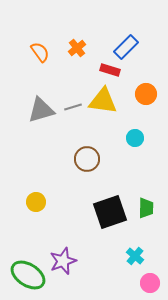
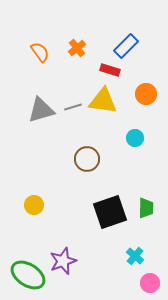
blue rectangle: moved 1 px up
yellow circle: moved 2 px left, 3 px down
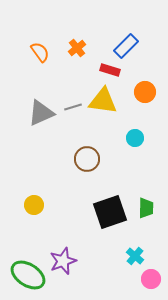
orange circle: moved 1 px left, 2 px up
gray triangle: moved 3 px down; rotated 8 degrees counterclockwise
pink circle: moved 1 px right, 4 px up
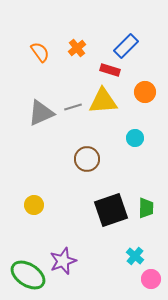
yellow triangle: rotated 12 degrees counterclockwise
black square: moved 1 px right, 2 px up
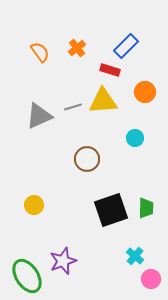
gray triangle: moved 2 px left, 3 px down
green ellipse: moved 1 px left, 1 px down; rotated 24 degrees clockwise
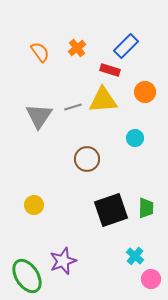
yellow triangle: moved 1 px up
gray triangle: rotated 32 degrees counterclockwise
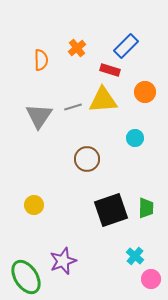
orange semicircle: moved 1 px right, 8 px down; rotated 35 degrees clockwise
green ellipse: moved 1 px left, 1 px down
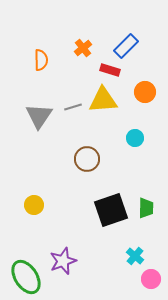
orange cross: moved 6 px right
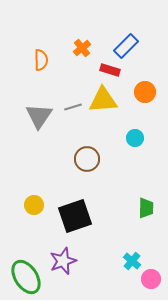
orange cross: moved 1 px left
black square: moved 36 px left, 6 px down
cyan cross: moved 3 px left, 5 px down
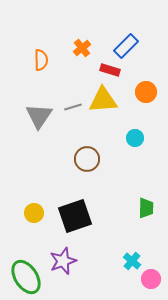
orange circle: moved 1 px right
yellow circle: moved 8 px down
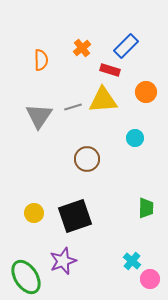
pink circle: moved 1 px left
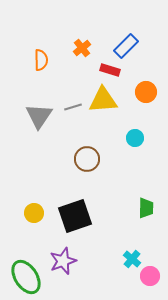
cyan cross: moved 2 px up
pink circle: moved 3 px up
